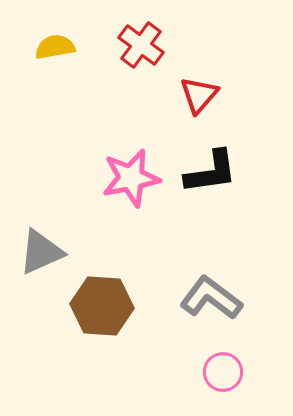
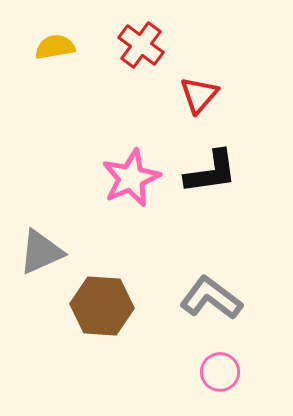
pink star: rotated 12 degrees counterclockwise
pink circle: moved 3 px left
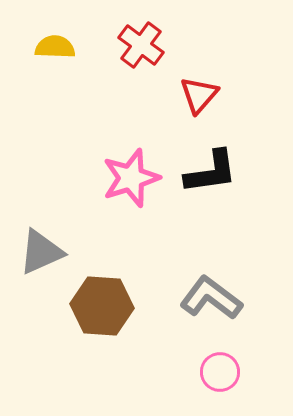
yellow semicircle: rotated 12 degrees clockwise
pink star: rotated 6 degrees clockwise
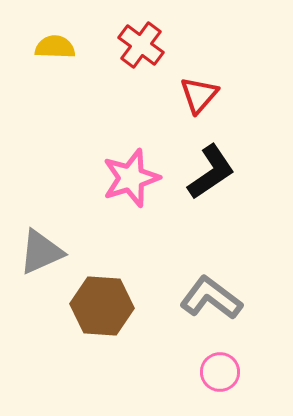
black L-shape: rotated 26 degrees counterclockwise
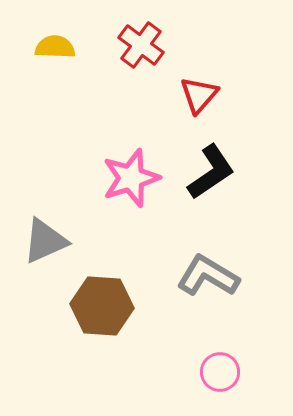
gray triangle: moved 4 px right, 11 px up
gray L-shape: moved 3 px left, 22 px up; rotated 6 degrees counterclockwise
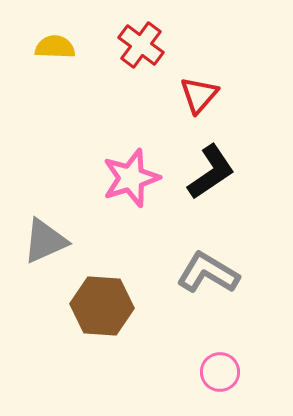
gray L-shape: moved 3 px up
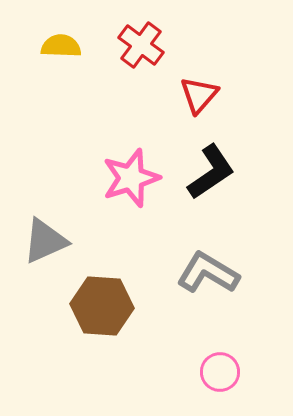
yellow semicircle: moved 6 px right, 1 px up
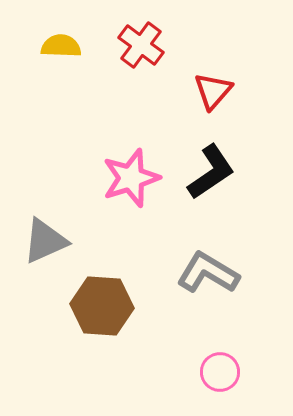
red triangle: moved 14 px right, 4 px up
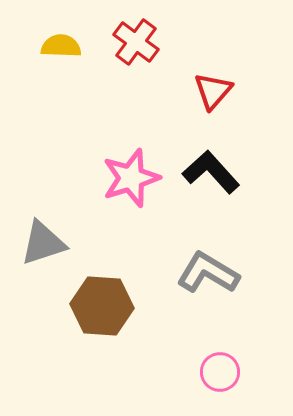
red cross: moved 5 px left, 3 px up
black L-shape: rotated 98 degrees counterclockwise
gray triangle: moved 2 px left, 2 px down; rotated 6 degrees clockwise
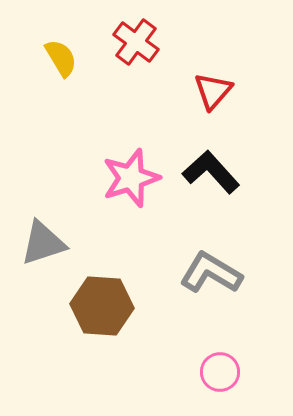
yellow semicircle: moved 12 px down; rotated 57 degrees clockwise
gray L-shape: moved 3 px right
